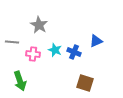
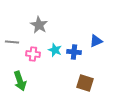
blue cross: rotated 16 degrees counterclockwise
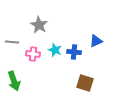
green arrow: moved 6 px left
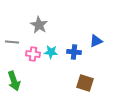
cyan star: moved 4 px left, 2 px down; rotated 16 degrees counterclockwise
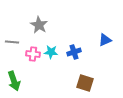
blue triangle: moved 9 px right, 1 px up
blue cross: rotated 24 degrees counterclockwise
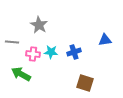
blue triangle: rotated 16 degrees clockwise
green arrow: moved 7 px right, 7 px up; rotated 138 degrees clockwise
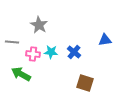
blue cross: rotated 32 degrees counterclockwise
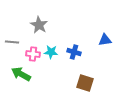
blue cross: rotated 24 degrees counterclockwise
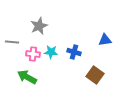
gray star: moved 1 px down; rotated 18 degrees clockwise
green arrow: moved 6 px right, 3 px down
brown square: moved 10 px right, 8 px up; rotated 18 degrees clockwise
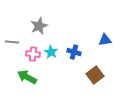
cyan star: rotated 24 degrees clockwise
brown square: rotated 18 degrees clockwise
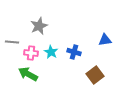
pink cross: moved 2 px left, 1 px up
green arrow: moved 1 px right, 3 px up
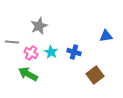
blue triangle: moved 1 px right, 4 px up
pink cross: rotated 24 degrees clockwise
